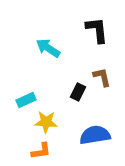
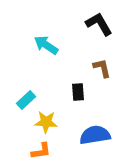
black L-shape: moved 2 px right, 6 px up; rotated 24 degrees counterclockwise
cyan arrow: moved 2 px left, 3 px up
brown L-shape: moved 9 px up
black rectangle: rotated 30 degrees counterclockwise
cyan rectangle: rotated 18 degrees counterclockwise
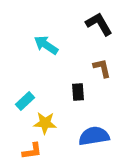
cyan rectangle: moved 1 px left, 1 px down
yellow star: moved 1 px left, 1 px down
blue semicircle: moved 1 px left, 1 px down
orange L-shape: moved 9 px left
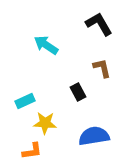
black rectangle: rotated 24 degrees counterclockwise
cyan rectangle: rotated 18 degrees clockwise
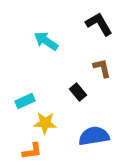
cyan arrow: moved 4 px up
black rectangle: rotated 12 degrees counterclockwise
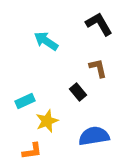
brown L-shape: moved 4 px left
yellow star: moved 2 px right, 2 px up; rotated 25 degrees counterclockwise
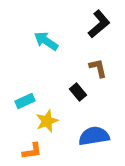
black L-shape: rotated 80 degrees clockwise
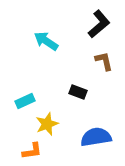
brown L-shape: moved 6 px right, 7 px up
black rectangle: rotated 30 degrees counterclockwise
yellow star: moved 3 px down
blue semicircle: moved 2 px right, 1 px down
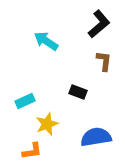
brown L-shape: rotated 20 degrees clockwise
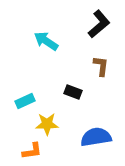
brown L-shape: moved 3 px left, 5 px down
black rectangle: moved 5 px left
yellow star: rotated 20 degrees clockwise
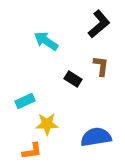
black rectangle: moved 13 px up; rotated 12 degrees clockwise
